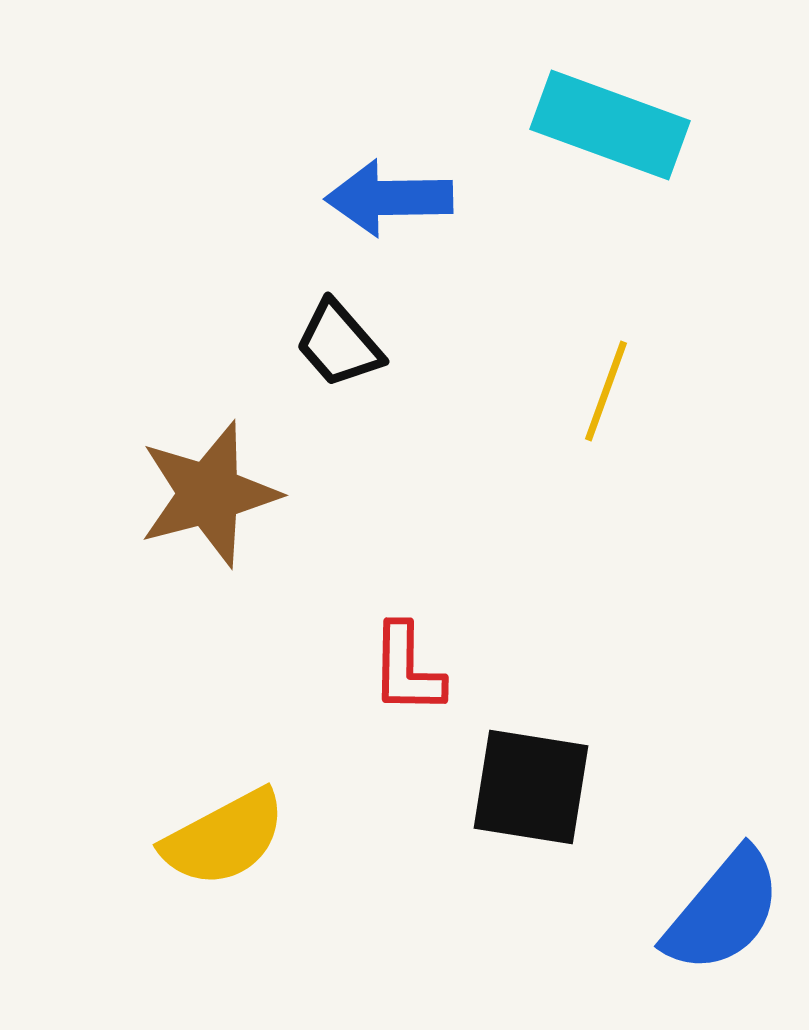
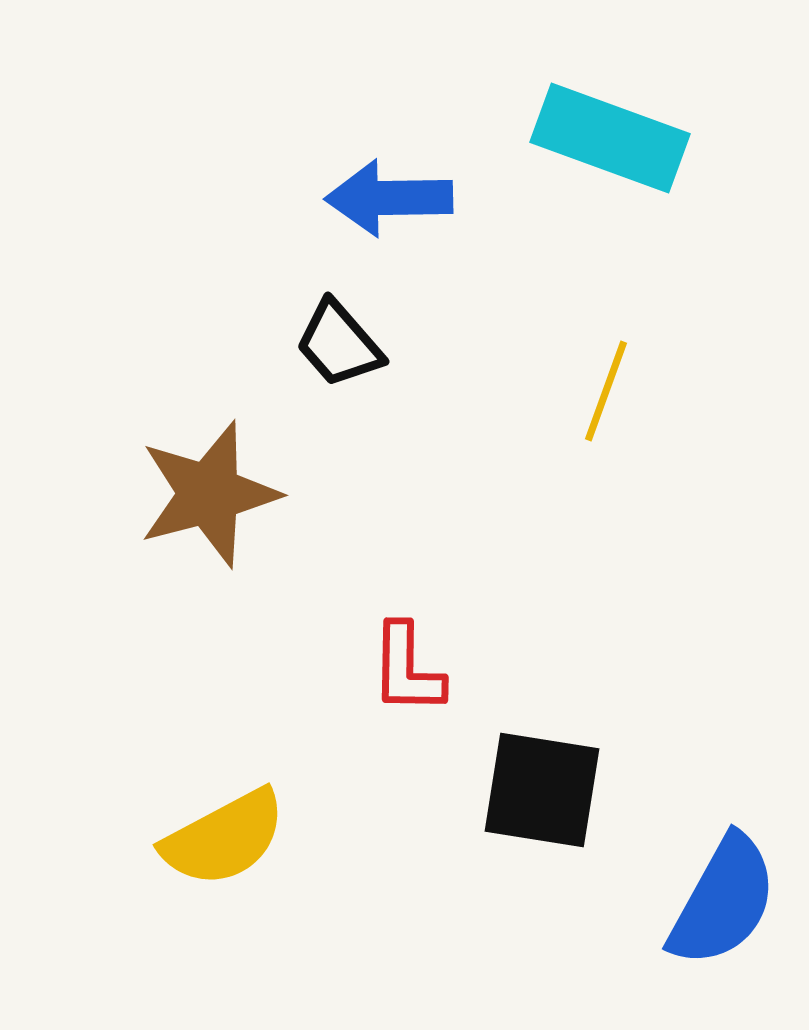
cyan rectangle: moved 13 px down
black square: moved 11 px right, 3 px down
blue semicircle: moved 10 px up; rotated 11 degrees counterclockwise
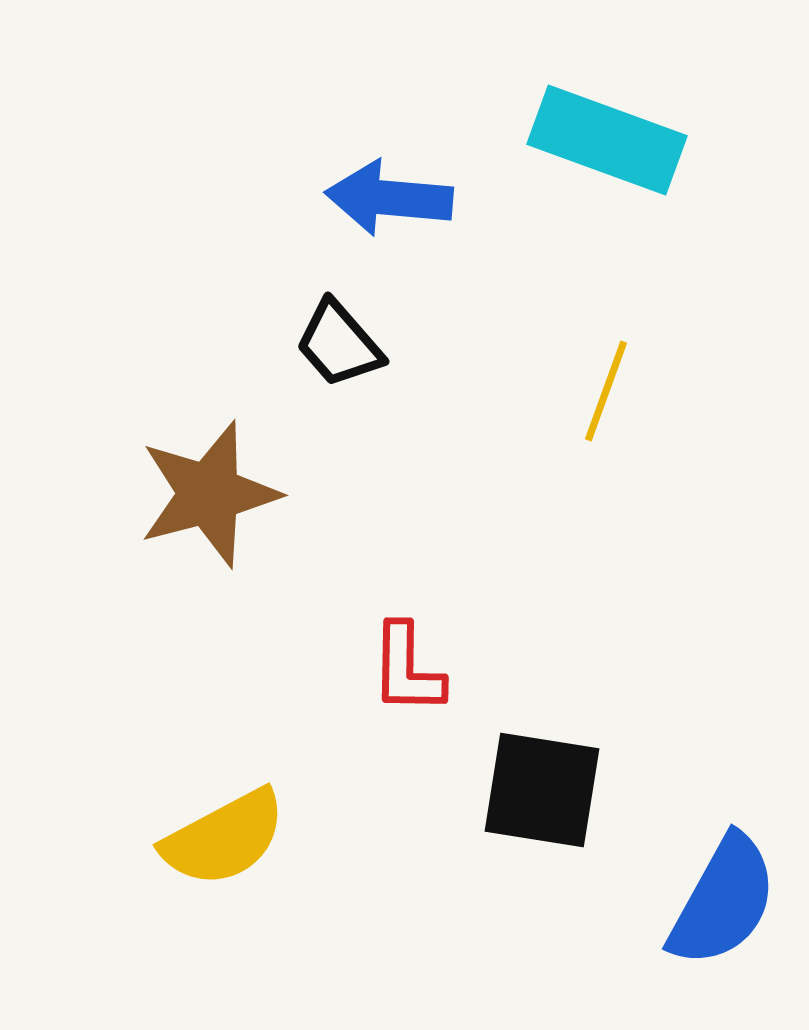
cyan rectangle: moved 3 px left, 2 px down
blue arrow: rotated 6 degrees clockwise
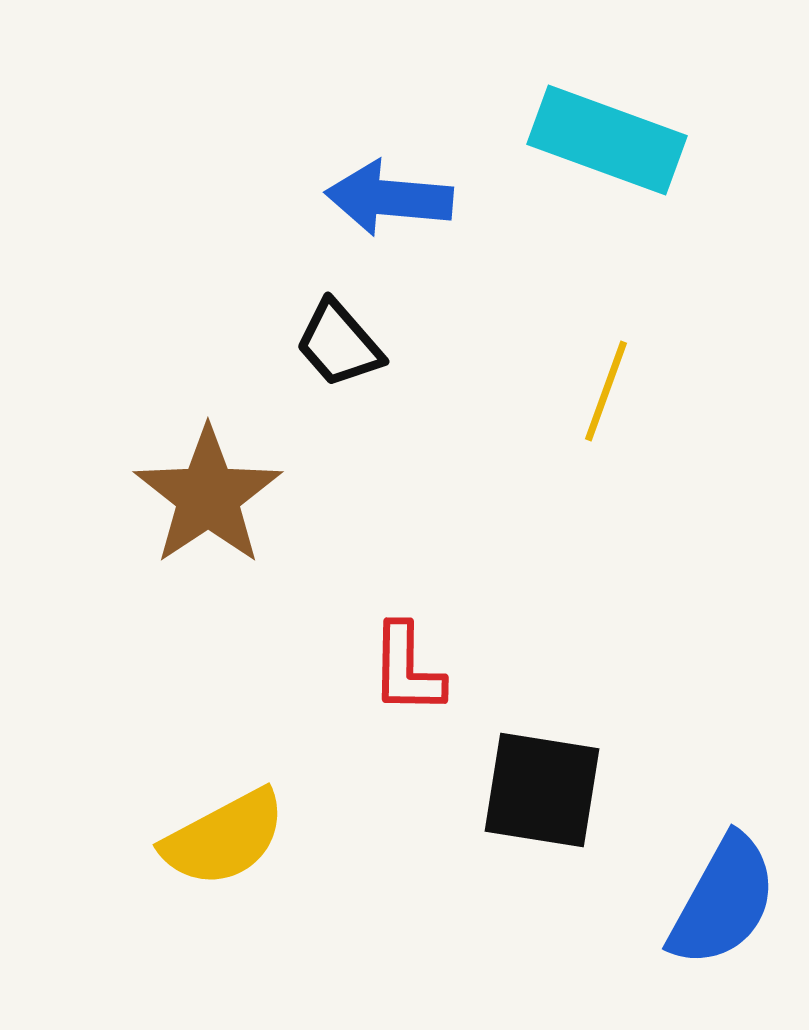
brown star: moved 1 px left, 2 px down; rotated 19 degrees counterclockwise
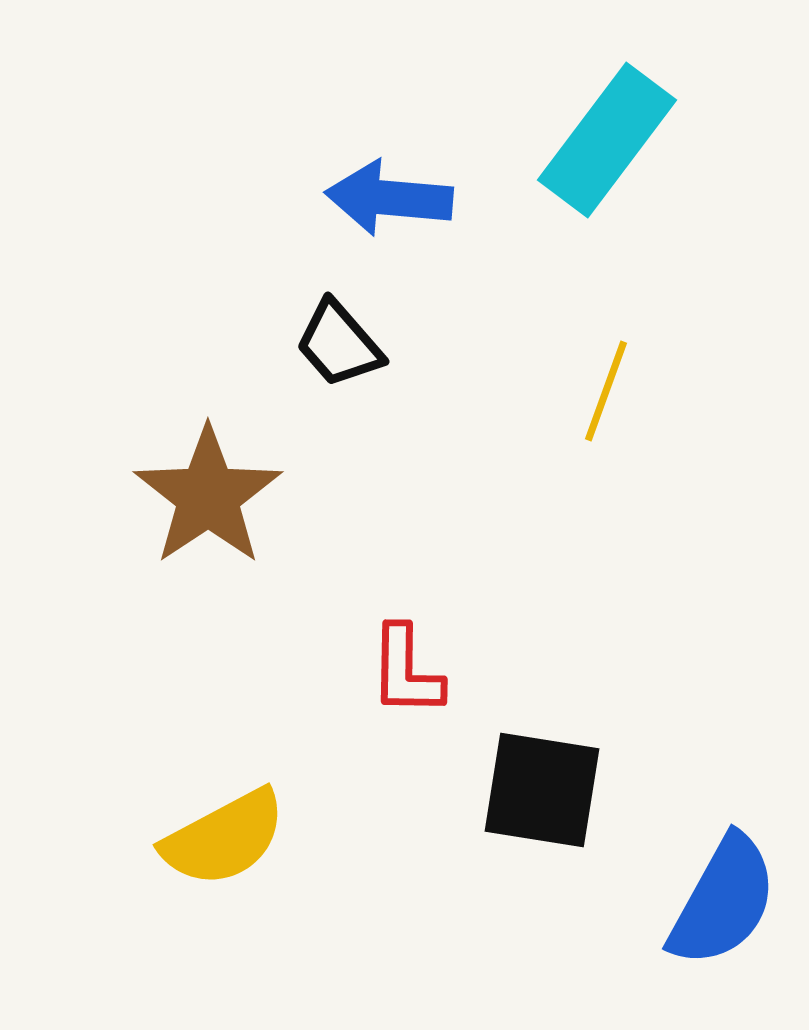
cyan rectangle: rotated 73 degrees counterclockwise
red L-shape: moved 1 px left, 2 px down
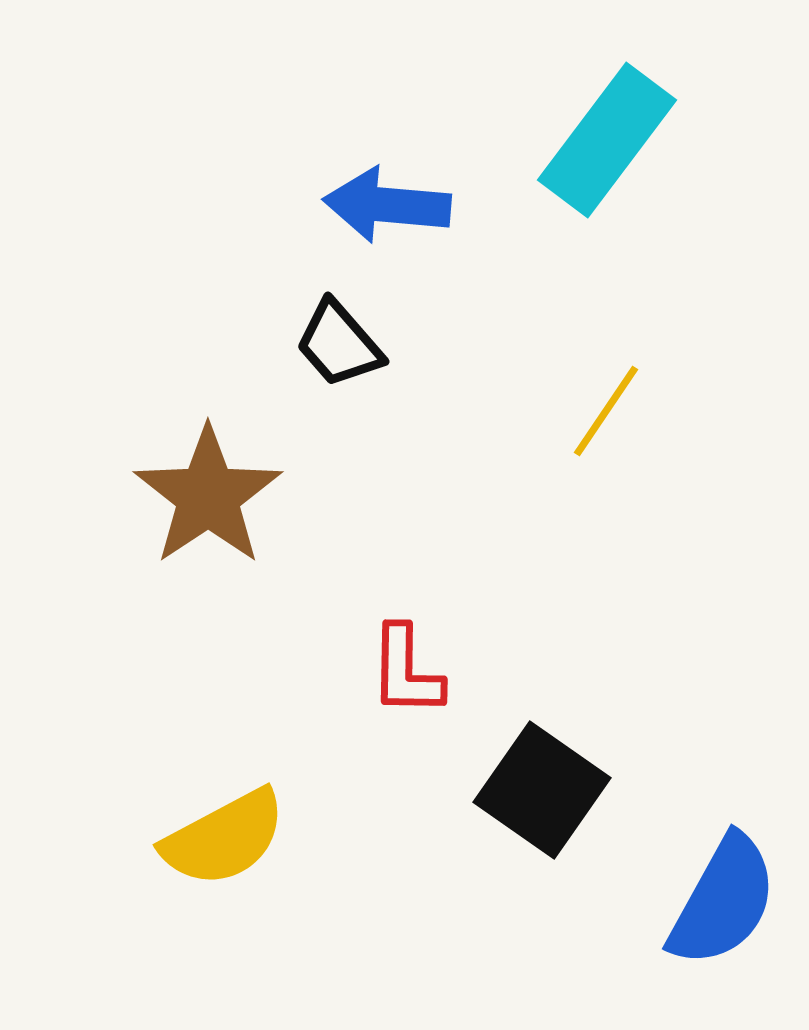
blue arrow: moved 2 px left, 7 px down
yellow line: moved 20 px down; rotated 14 degrees clockwise
black square: rotated 26 degrees clockwise
